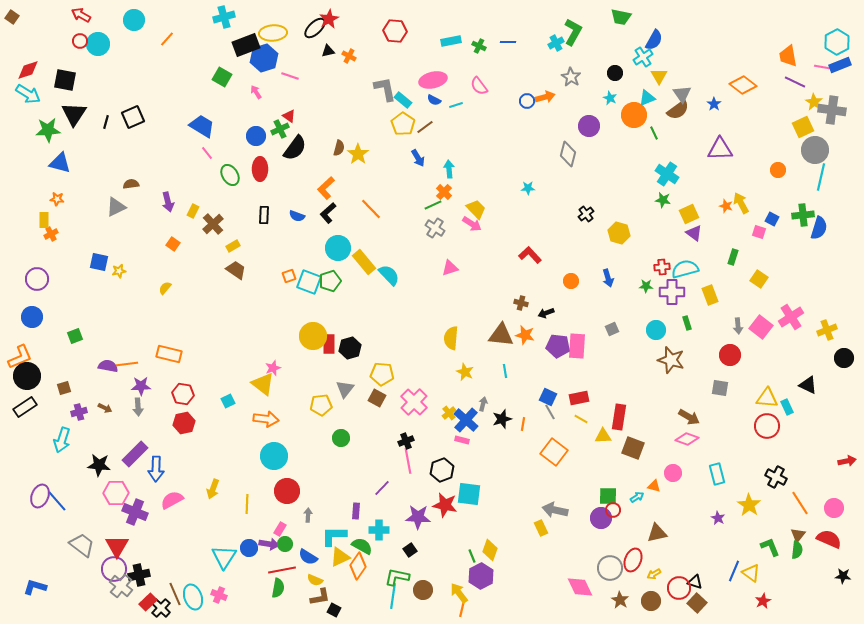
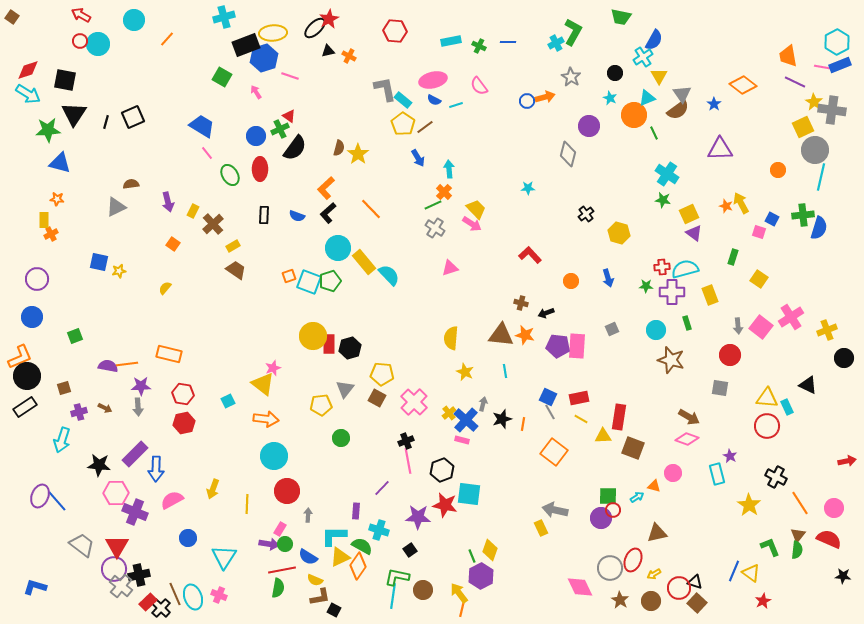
purple star at (718, 518): moved 12 px right, 62 px up
cyan cross at (379, 530): rotated 18 degrees clockwise
blue circle at (249, 548): moved 61 px left, 10 px up
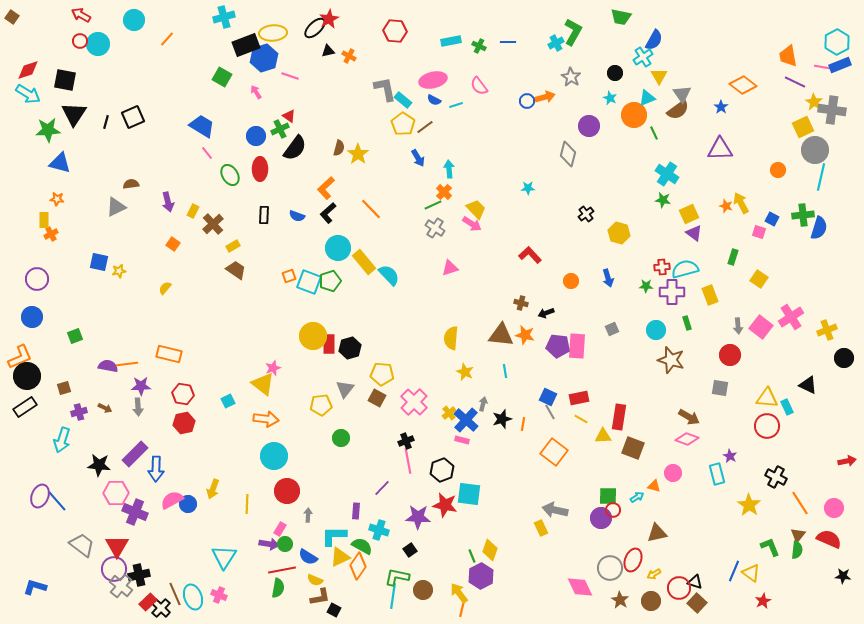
blue star at (714, 104): moved 7 px right, 3 px down
blue circle at (188, 538): moved 34 px up
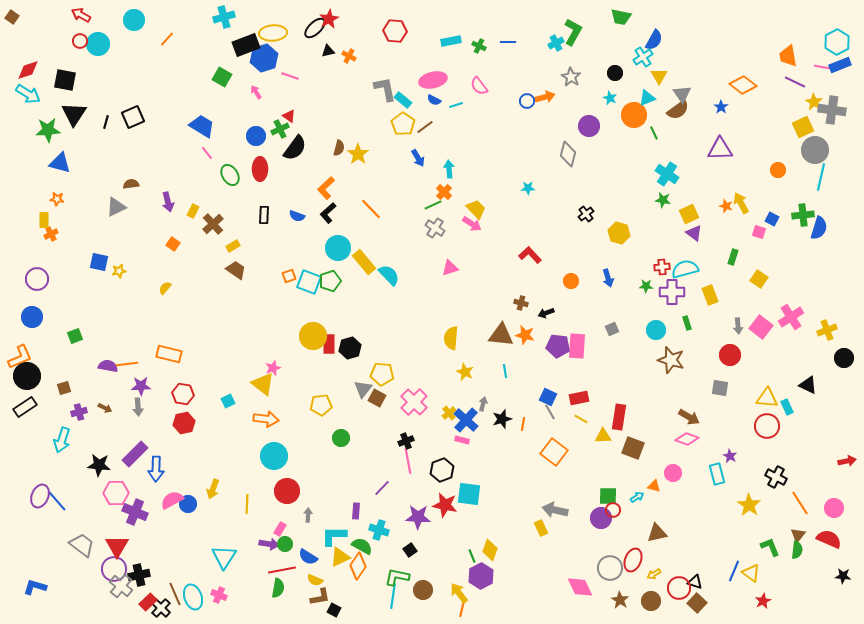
gray triangle at (345, 389): moved 18 px right
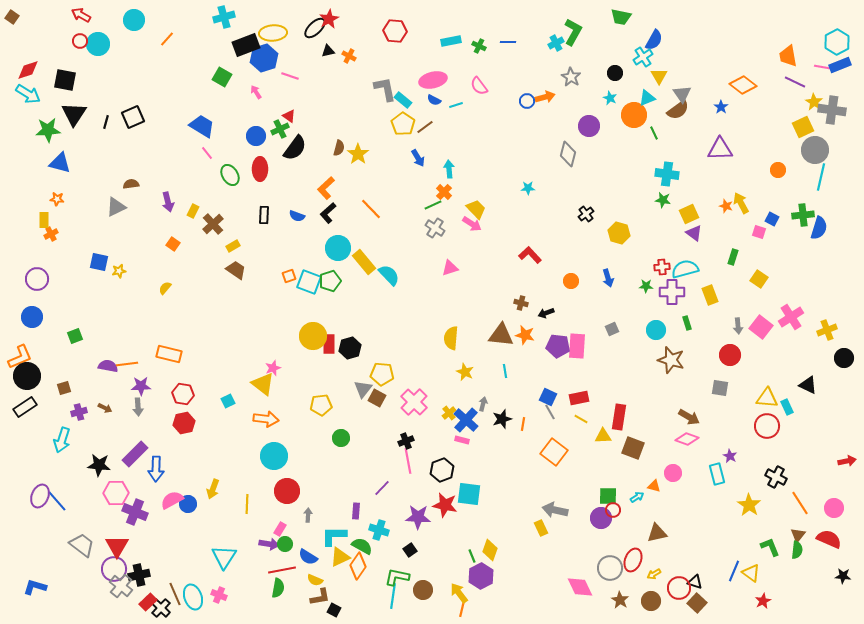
cyan cross at (667, 174): rotated 25 degrees counterclockwise
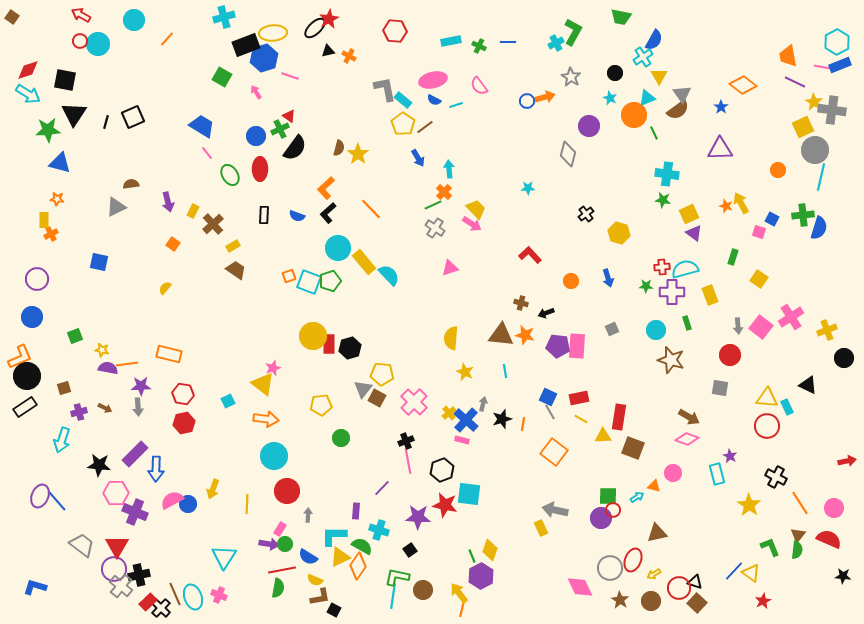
yellow star at (119, 271): moved 17 px left, 79 px down; rotated 24 degrees clockwise
purple semicircle at (108, 366): moved 2 px down
blue line at (734, 571): rotated 20 degrees clockwise
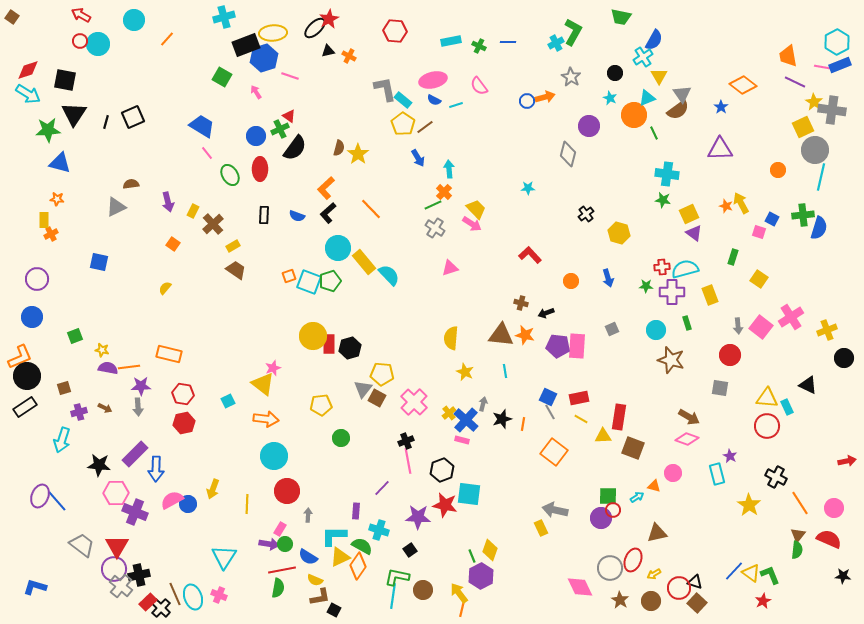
orange line at (127, 364): moved 2 px right, 3 px down
green L-shape at (770, 547): moved 28 px down
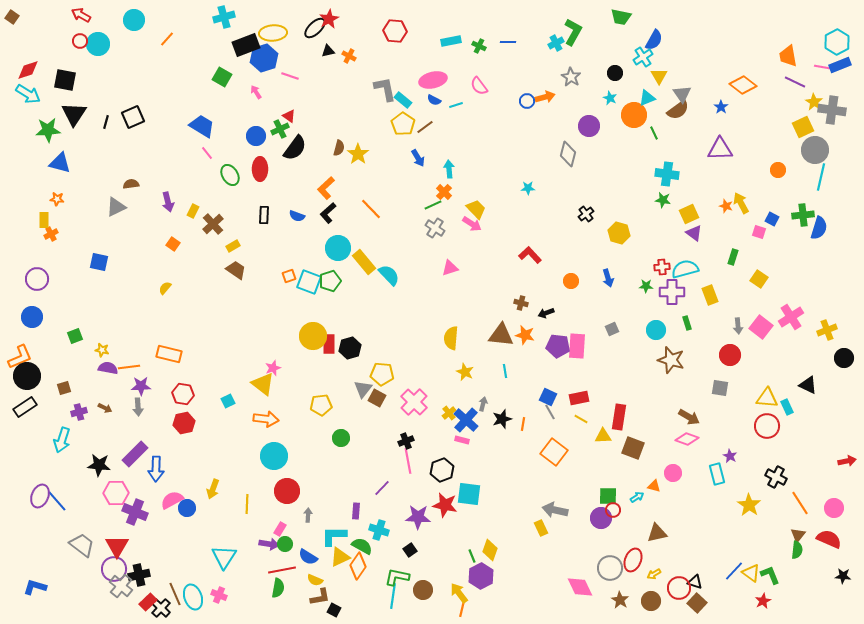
blue circle at (188, 504): moved 1 px left, 4 px down
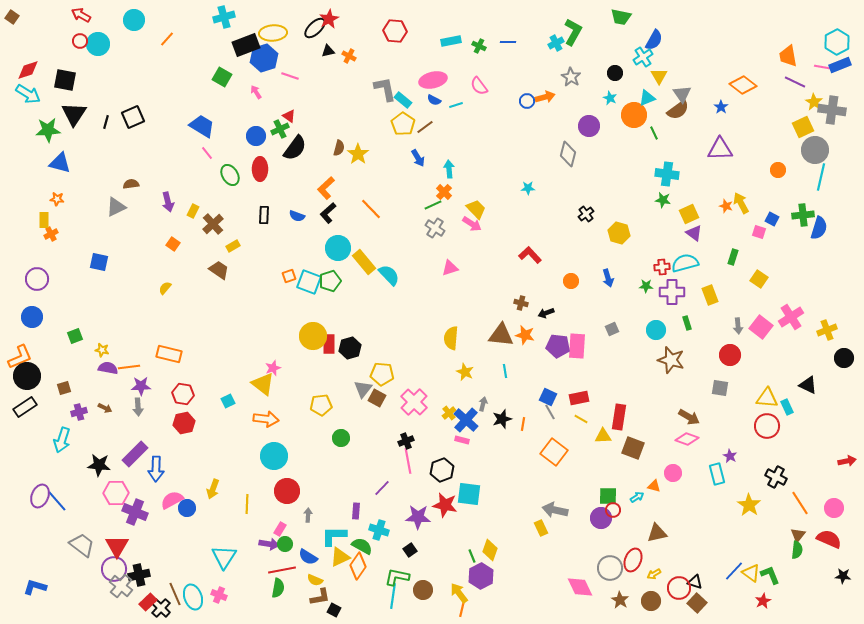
cyan semicircle at (685, 269): moved 6 px up
brown trapezoid at (236, 270): moved 17 px left
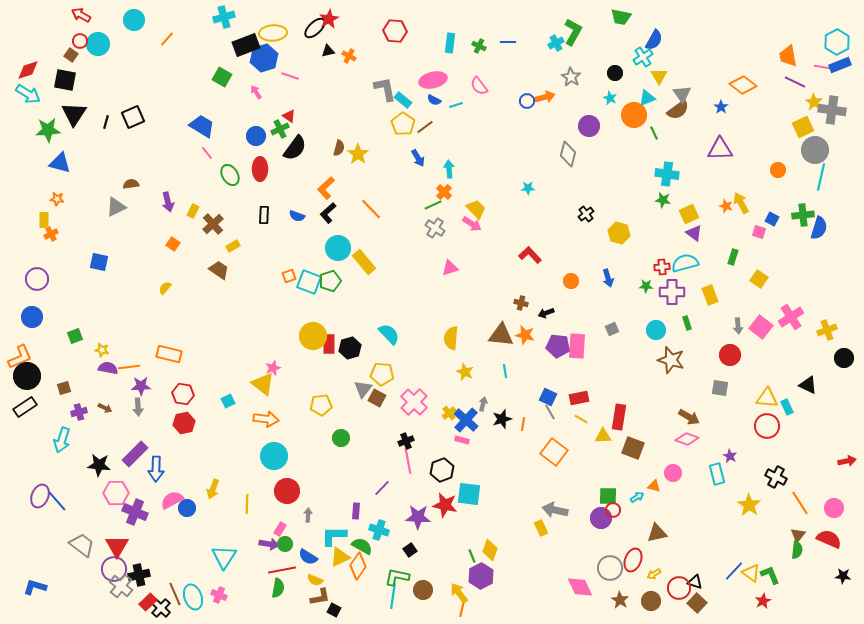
brown square at (12, 17): moved 59 px right, 38 px down
cyan rectangle at (451, 41): moved 1 px left, 2 px down; rotated 72 degrees counterclockwise
cyan semicircle at (389, 275): moved 59 px down
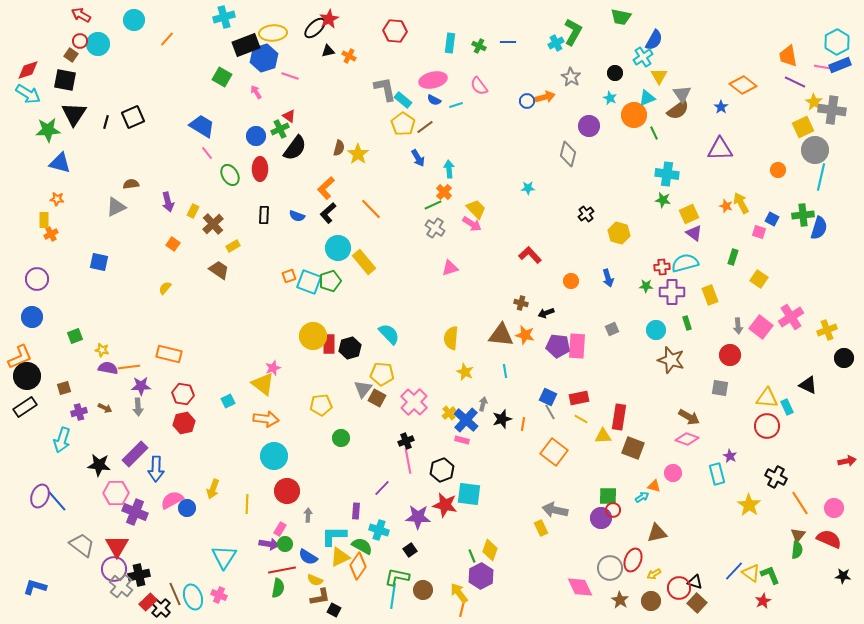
cyan arrow at (637, 497): moved 5 px right
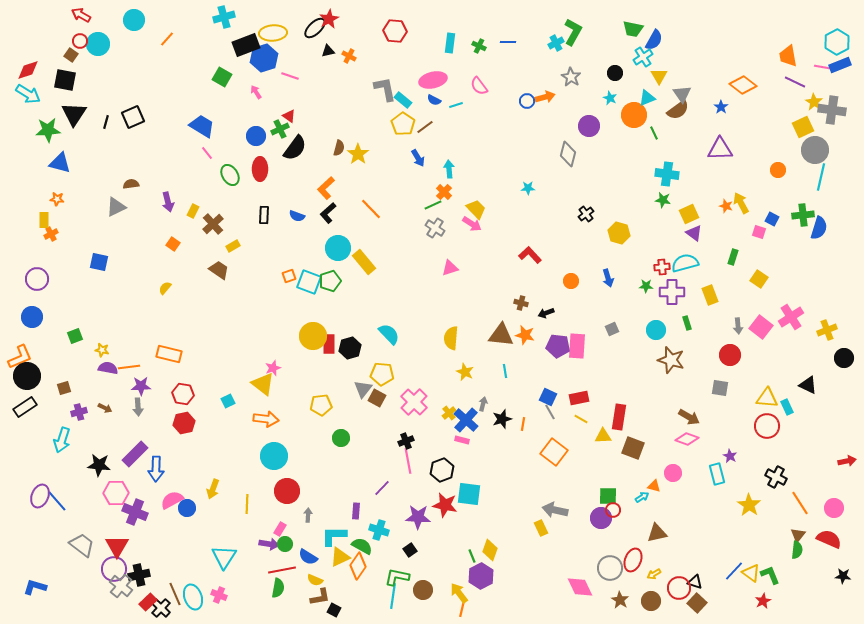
green trapezoid at (621, 17): moved 12 px right, 12 px down
